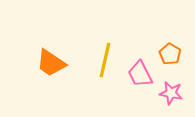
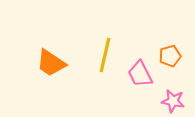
orange pentagon: moved 2 px down; rotated 25 degrees clockwise
yellow line: moved 5 px up
pink star: moved 2 px right, 8 px down
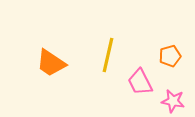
yellow line: moved 3 px right
pink trapezoid: moved 8 px down
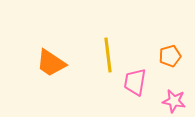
yellow line: rotated 20 degrees counterclockwise
pink trapezoid: moved 5 px left; rotated 36 degrees clockwise
pink star: moved 1 px right
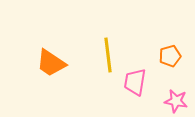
pink star: moved 2 px right
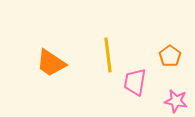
orange pentagon: rotated 20 degrees counterclockwise
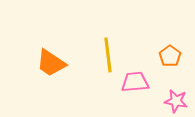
pink trapezoid: rotated 76 degrees clockwise
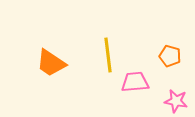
orange pentagon: rotated 20 degrees counterclockwise
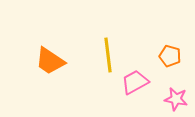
orange trapezoid: moved 1 px left, 2 px up
pink trapezoid: rotated 24 degrees counterclockwise
pink star: moved 2 px up
